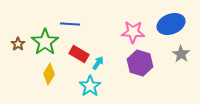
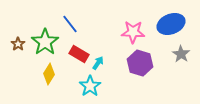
blue line: rotated 48 degrees clockwise
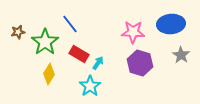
blue ellipse: rotated 16 degrees clockwise
brown star: moved 12 px up; rotated 24 degrees clockwise
gray star: moved 1 px down
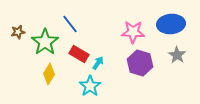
gray star: moved 4 px left
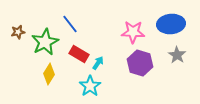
green star: rotated 8 degrees clockwise
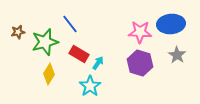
pink star: moved 7 px right
green star: rotated 12 degrees clockwise
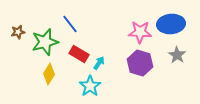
cyan arrow: moved 1 px right
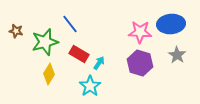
brown star: moved 2 px left, 1 px up; rotated 24 degrees clockwise
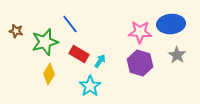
cyan arrow: moved 1 px right, 2 px up
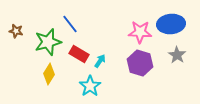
green star: moved 3 px right
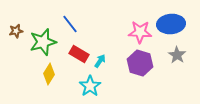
brown star: rotated 24 degrees counterclockwise
green star: moved 5 px left
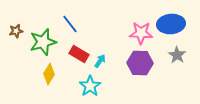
pink star: moved 1 px right, 1 px down
purple hexagon: rotated 15 degrees counterclockwise
